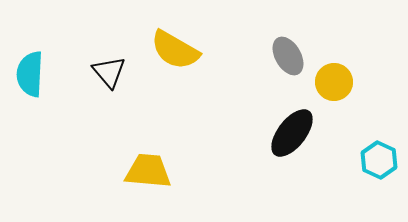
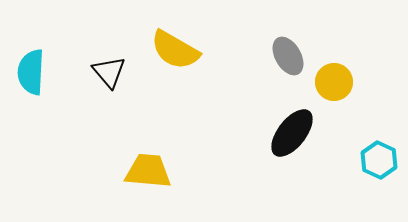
cyan semicircle: moved 1 px right, 2 px up
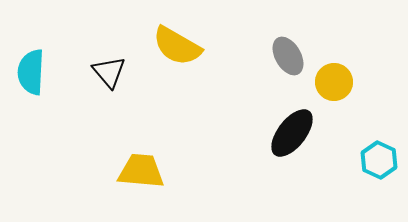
yellow semicircle: moved 2 px right, 4 px up
yellow trapezoid: moved 7 px left
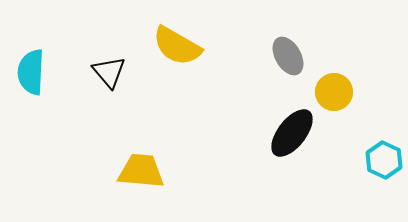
yellow circle: moved 10 px down
cyan hexagon: moved 5 px right
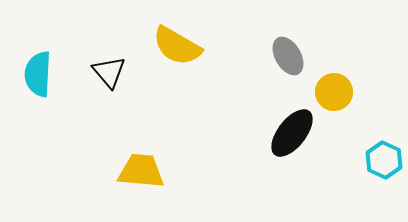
cyan semicircle: moved 7 px right, 2 px down
